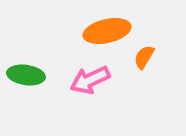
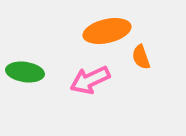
orange semicircle: moved 3 px left; rotated 50 degrees counterclockwise
green ellipse: moved 1 px left, 3 px up
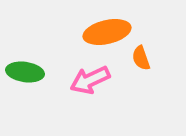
orange ellipse: moved 1 px down
orange semicircle: moved 1 px down
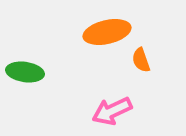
orange semicircle: moved 2 px down
pink arrow: moved 22 px right, 31 px down
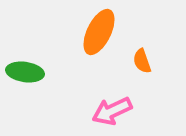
orange ellipse: moved 8 px left; rotated 51 degrees counterclockwise
orange semicircle: moved 1 px right, 1 px down
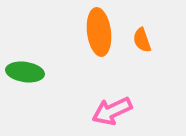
orange ellipse: rotated 33 degrees counterclockwise
orange semicircle: moved 21 px up
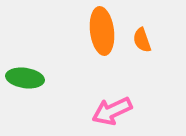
orange ellipse: moved 3 px right, 1 px up
green ellipse: moved 6 px down
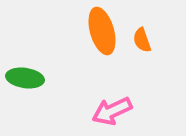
orange ellipse: rotated 9 degrees counterclockwise
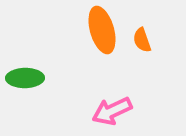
orange ellipse: moved 1 px up
green ellipse: rotated 9 degrees counterclockwise
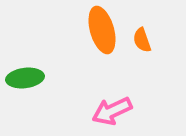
green ellipse: rotated 6 degrees counterclockwise
